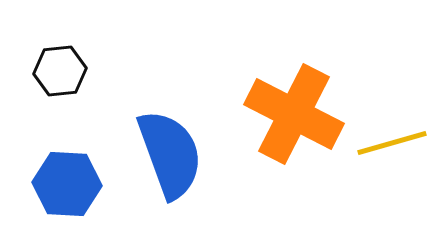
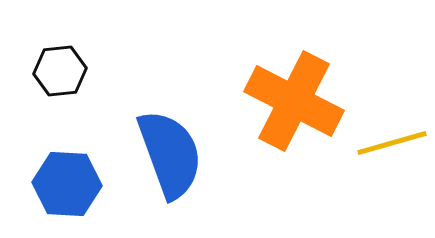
orange cross: moved 13 px up
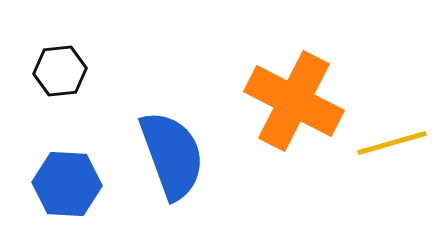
blue semicircle: moved 2 px right, 1 px down
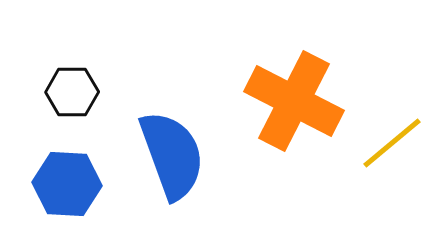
black hexagon: moved 12 px right, 21 px down; rotated 6 degrees clockwise
yellow line: rotated 24 degrees counterclockwise
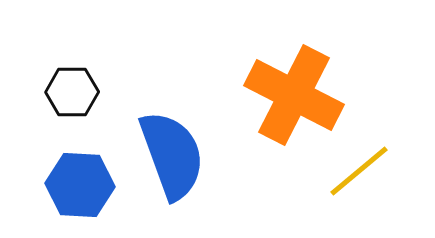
orange cross: moved 6 px up
yellow line: moved 33 px left, 28 px down
blue hexagon: moved 13 px right, 1 px down
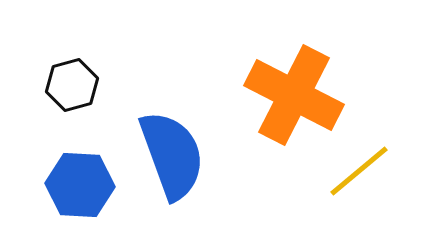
black hexagon: moved 7 px up; rotated 15 degrees counterclockwise
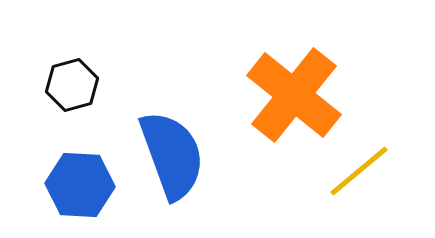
orange cross: rotated 12 degrees clockwise
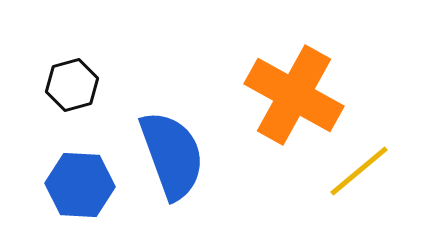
orange cross: rotated 10 degrees counterclockwise
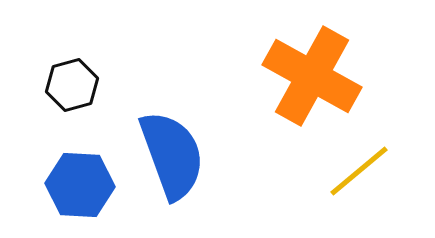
orange cross: moved 18 px right, 19 px up
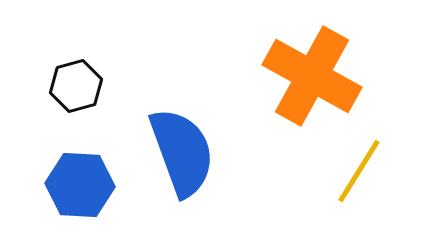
black hexagon: moved 4 px right, 1 px down
blue semicircle: moved 10 px right, 3 px up
yellow line: rotated 18 degrees counterclockwise
